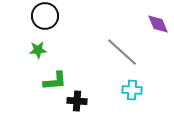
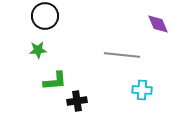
gray line: moved 3 px down; rotated 36 degrees counterclockwise
cyan cross: moved 10 px right
black cross: rotated 12 degrees counterclockwise
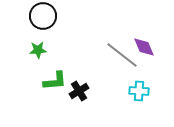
black circle: moved 2 px left
purple diamond: moved 14 px left, 23 px down
gray line: rotated 32 degrees clockwise
cyan cross: moved 3 px left, 1 px down
black cross: moved 2 px right, 10 px up; rotated 24 degrees counterclockwise
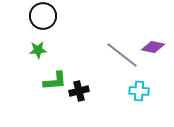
purple diamond: moved 9 px right; rotated 55 degrees counterclockwise
black cross: rotated 18 degrees clockwise
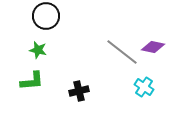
black circle: moved 3 px right
green star: rotated 18 degrees clockwise
gray line: moved 3 px up
green L-shape: moved 23 px left
cyan cross: moved 5 px right, 4 px up; rotated 30 degrees clockwise
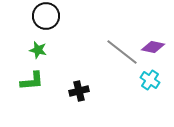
cyan cross: moved 6 px right, 7 px up
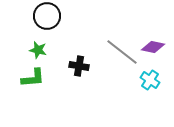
black circle: moved 1 px right
green L-shape: moved 1 px right, 3 px up
black cross: moved 25 px up; rotated 24 degrees clockwise
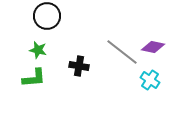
green L-shape: moved 1 px right
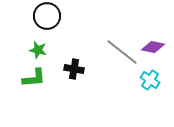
black cross: moved 5 px left, 3 px down
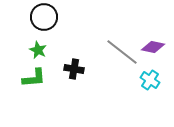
black circle: moved 3 px left, 1 px down
green star: rotated 12 degrees clockwise
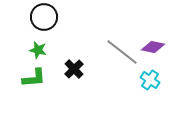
green star: rotated 12 degrees counterclockwise
black cross: rotated 36 degrees clockwise
